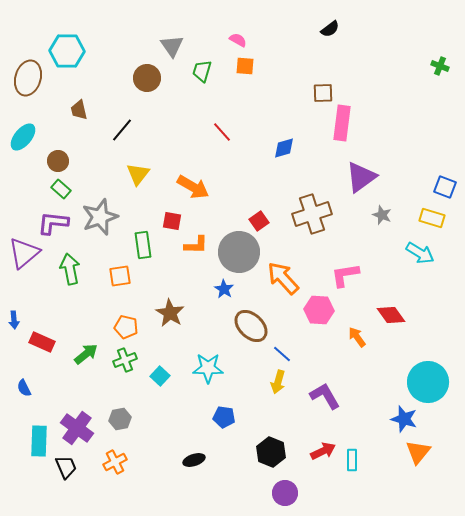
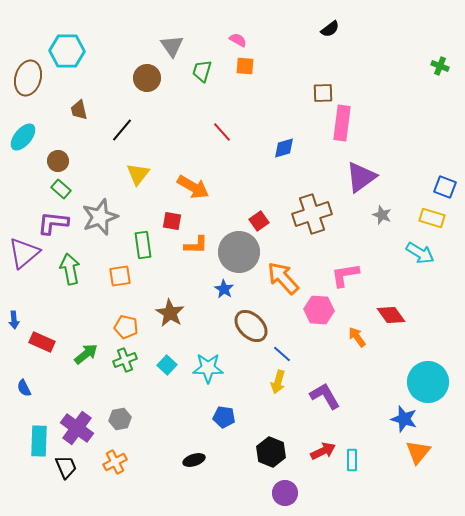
cyan square at (160, 376): moved 7 px right, 11 px up
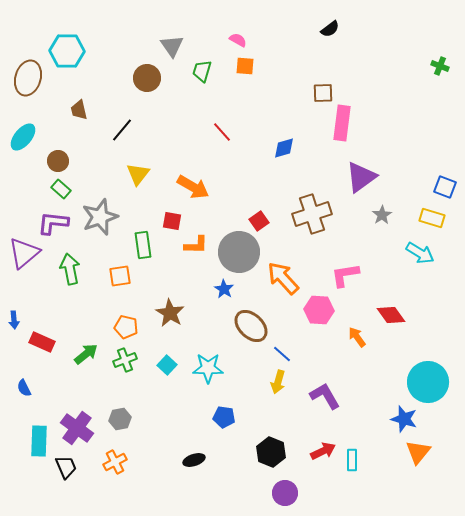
gray star at (382, 215): rotated 18 degrees clockwise
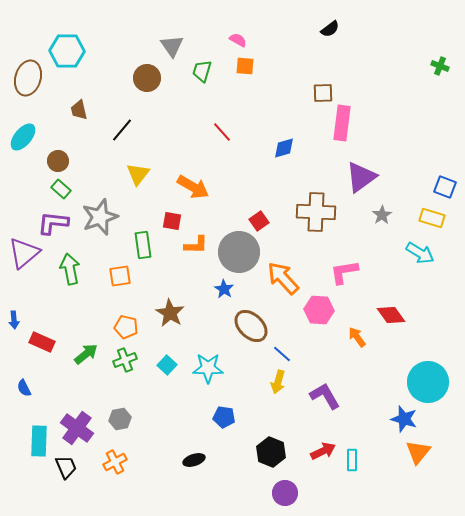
brown cross at (312, 214): moved 4 px right, 2 px up; rotated 21 degrees clockwise
pink L-shape at (345, 275): moved 1 px left, 3 px up
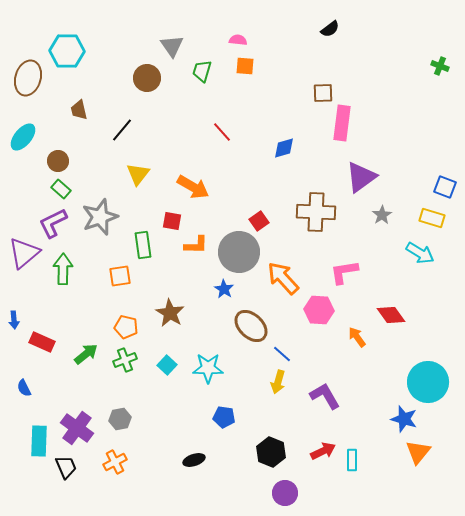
pink semicircle at (238, 40): rotated 24 degrees counterclockwise
purple L-shape at (53, 223): rotated 32 degrees counterclockwise
green arrow at (70, 269): moved 7 px left; rotated 12 degrees clockwise
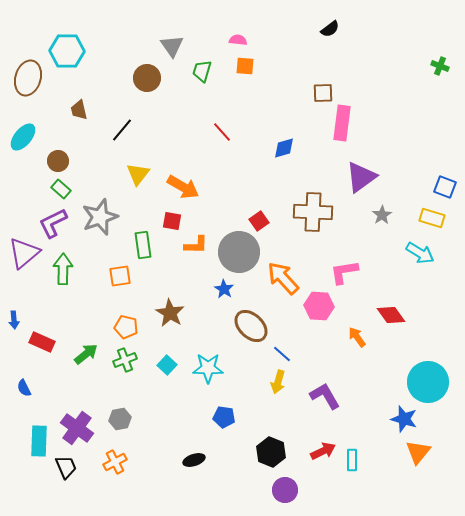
orange arrow at (193, 187): moved 10 px left
brown cross at (316, 212): moved 3 px left
pink hexagon at (319, 310): moved 4 px up
purple circle at (285, 493): moved 3 px up
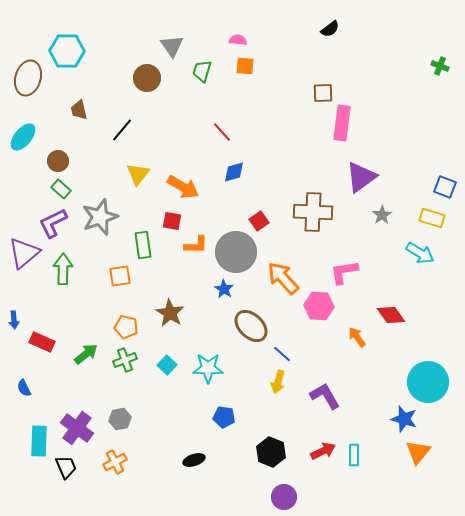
blue diamond at (284, 148): moved 50 px left, 24 px down
gray circle at (239, 252): moved 3 px left
cyan rectangle at (352, 460): moved 2 px right, 5 px up
purple circle at (285, 490): moved 1 px left, 7 px down
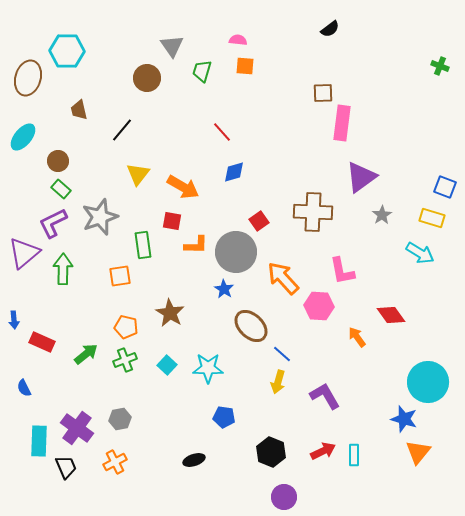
pink L-shape at (344, 272): moved 2 px left, 1 px up; rotated 92 degrees counterclockwise
